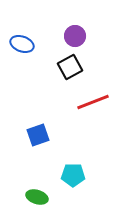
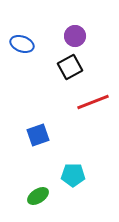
green ellipse: moved 1 px right, 1 px up; rotated 50 degrees counterclockwise
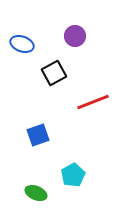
black square: moved 16 px left, 6 px down
cyan pentagon: rotated 30 degrees counterclockwise
green ellipse: moved 2 px left, 3 px up; rotated 55 degrees clockwise
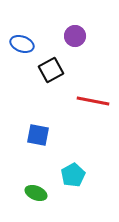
black square: moved 3 px left, 3 px up
red line: moved 1 px up; rotated 32 degrees clockwise
blue square: rotated 30 degrees clockwise
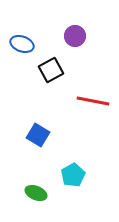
blue square: rotated 20 degrees clockwise
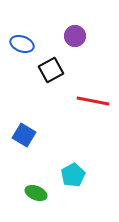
blue square: moved 14 px left
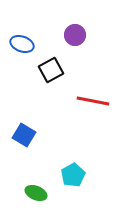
purple circle: moved 1 px up
